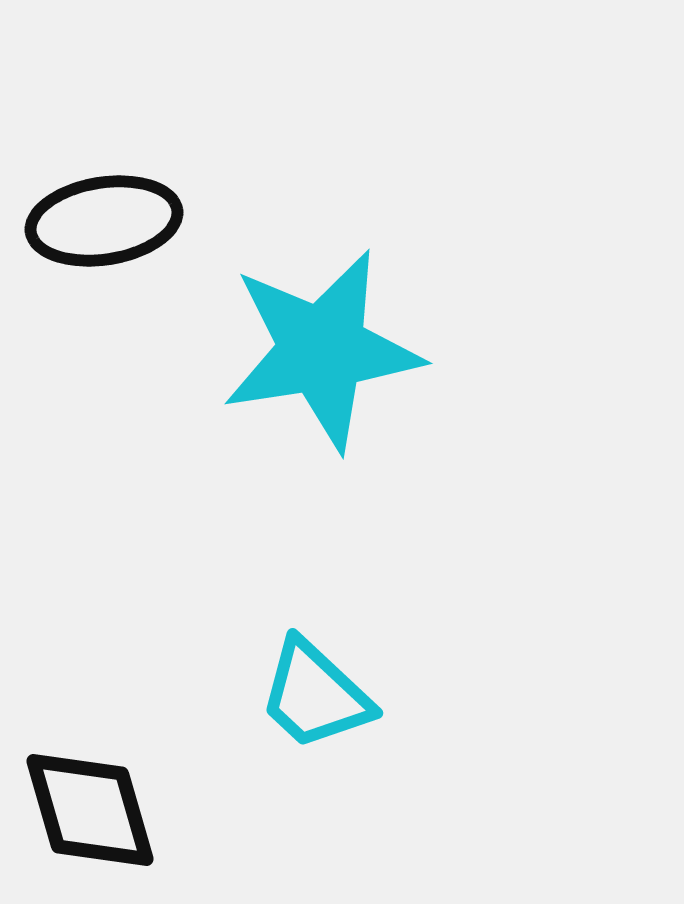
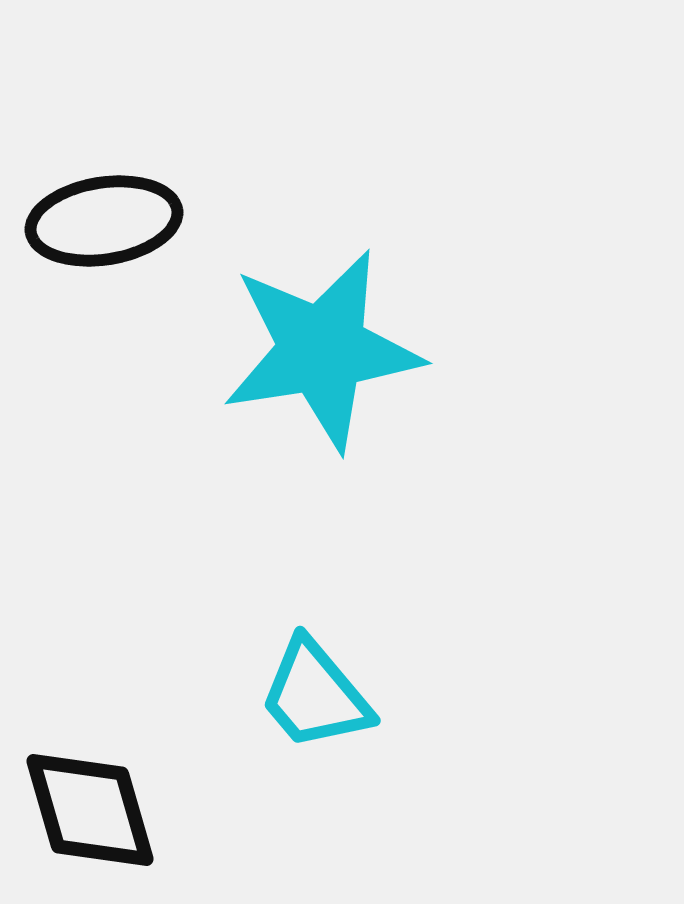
cyan trapezoid: rotated 7 degrees clockwise
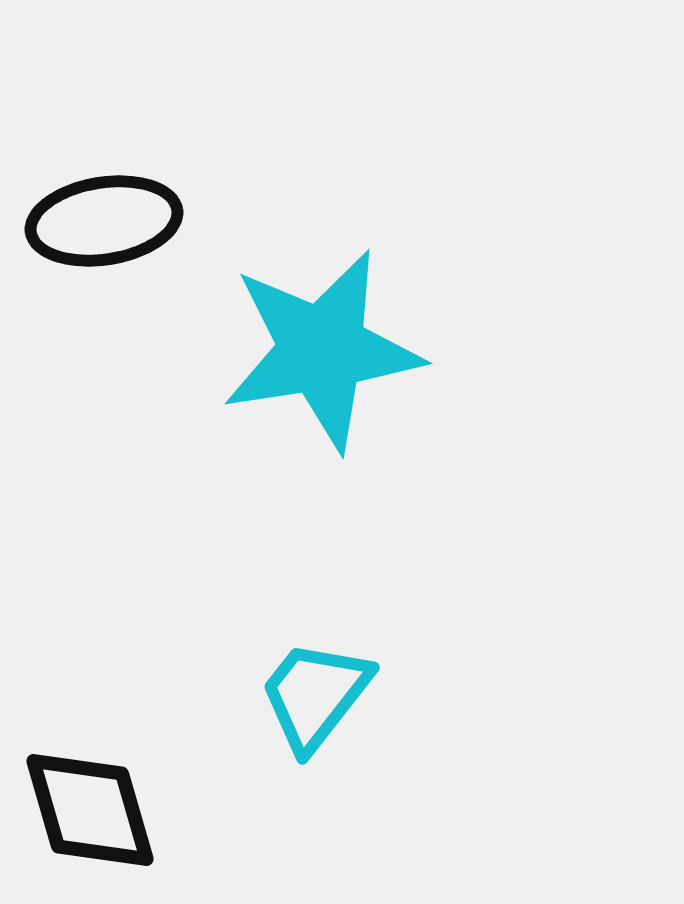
cyan trapezoid: rotated 78 degrees clockwise
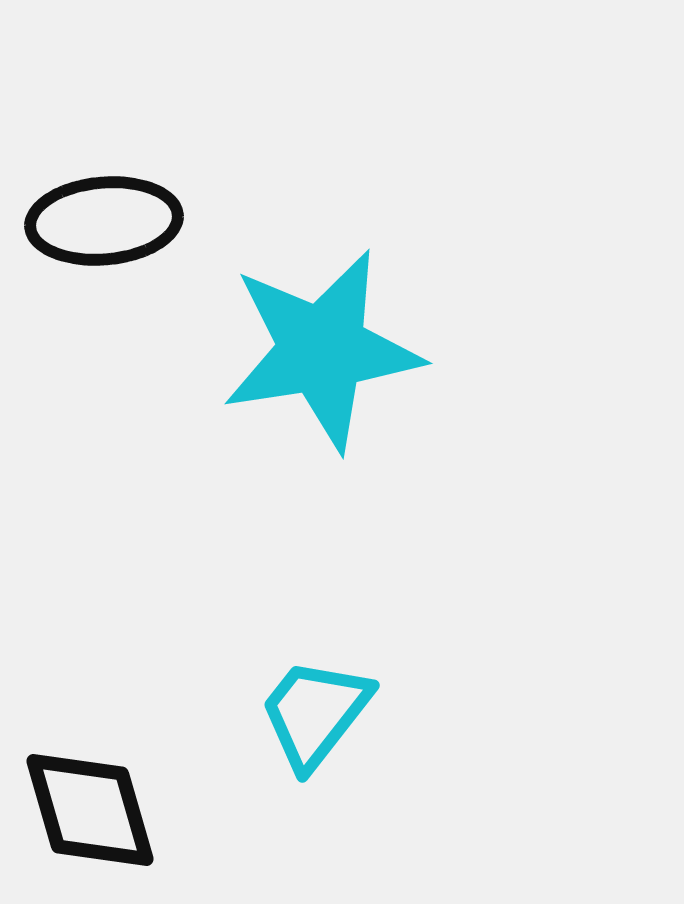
black ellipse: rotated 4 degrees clockwise
cyan trapezoid: moved 18 px down
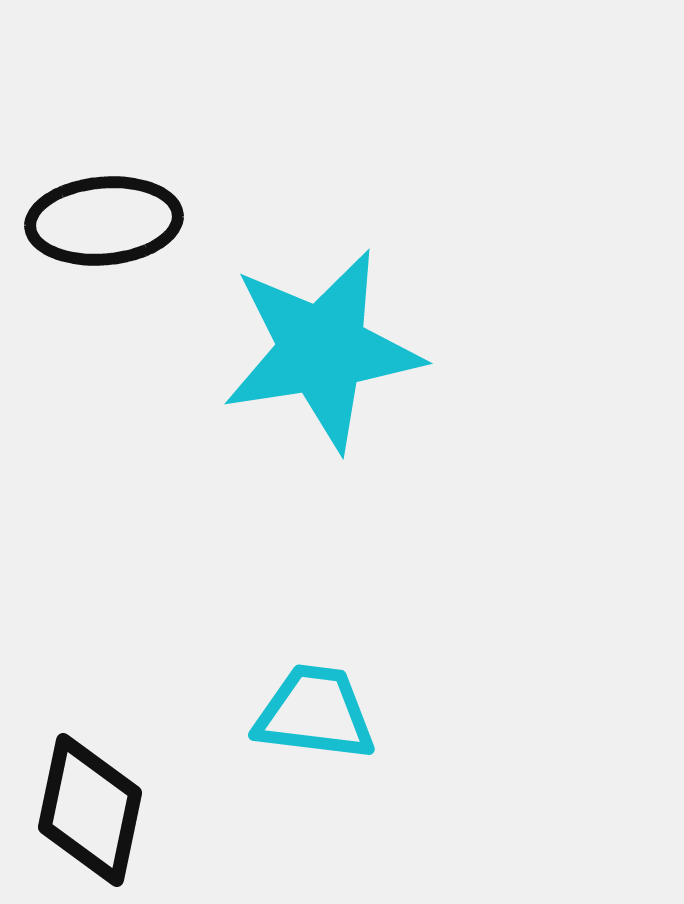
cyan trapezoid: rotated 59 degrees clockwise
black diamond: rotated 28 degrees clockwise
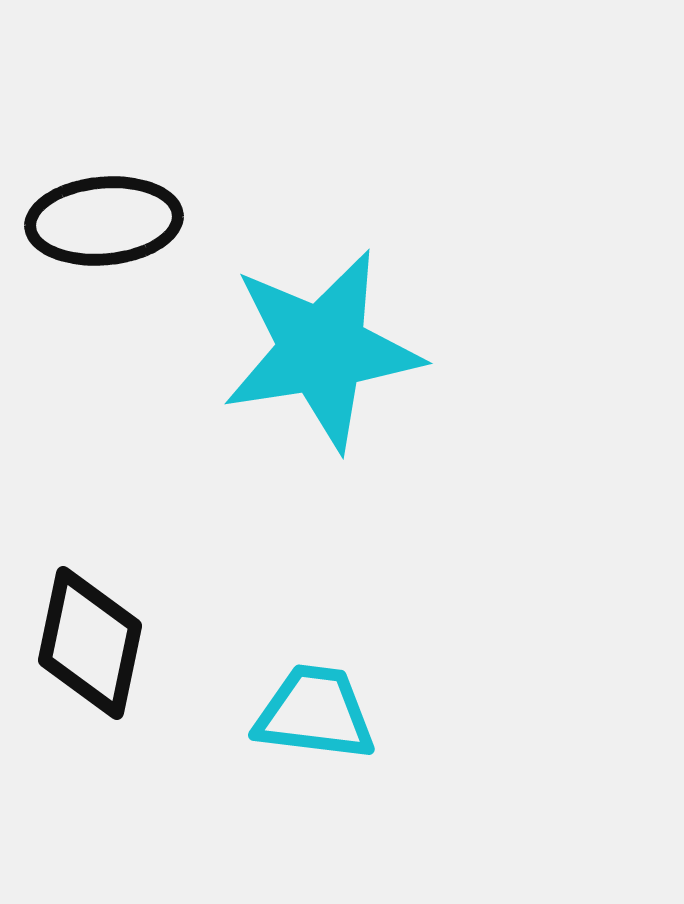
black diamond: moved 167 px up
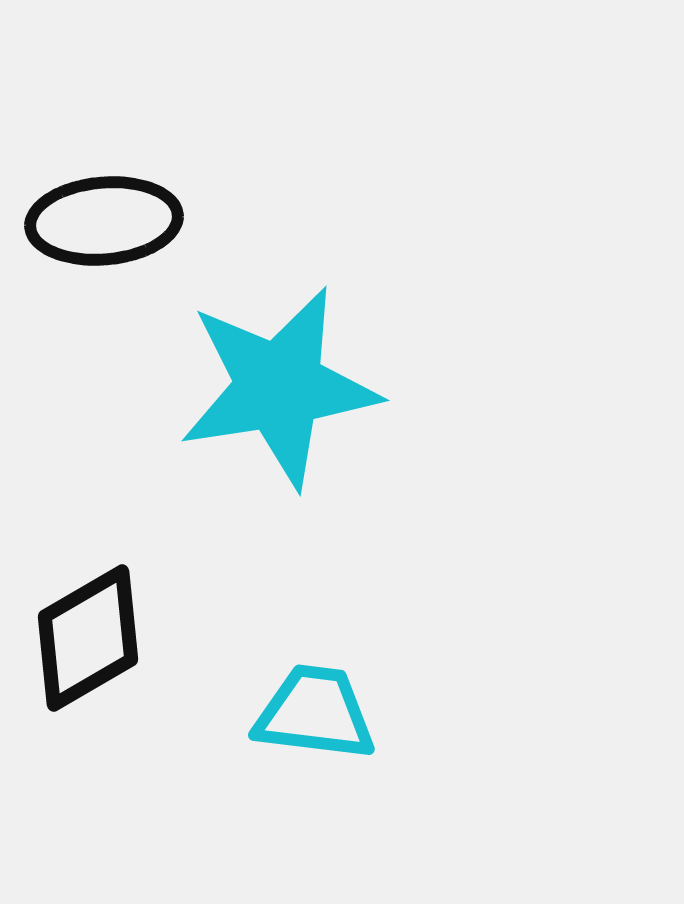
cyan star: moved 43 px left, 37 px down
black diamond: moved 2 px left, 5 px up; rotated 48 degrees clockwise
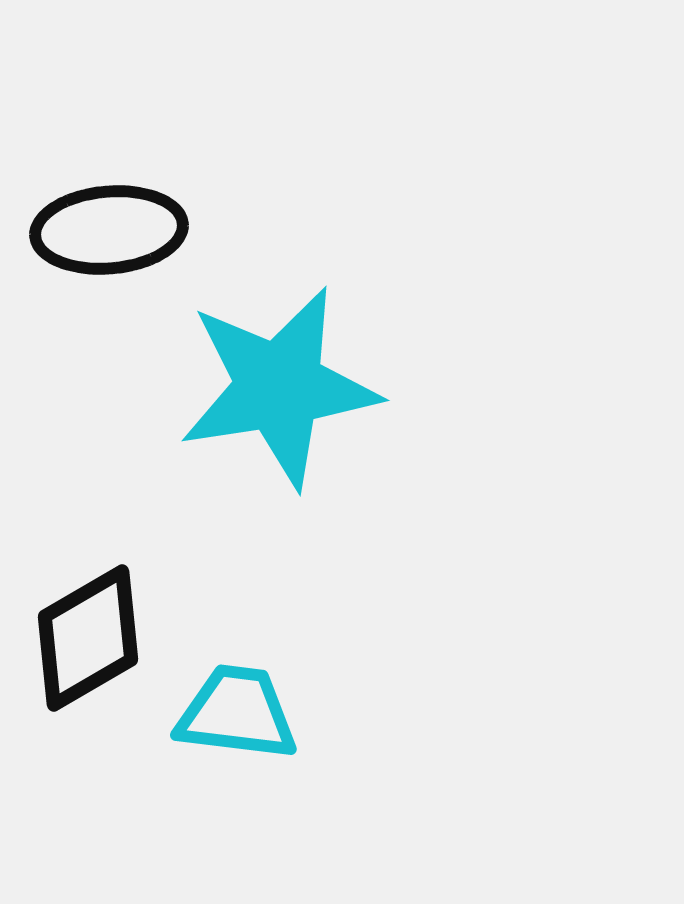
black ellipse: moved 5 px right, 9 px down
cyan trapezoid: moved 78 px left
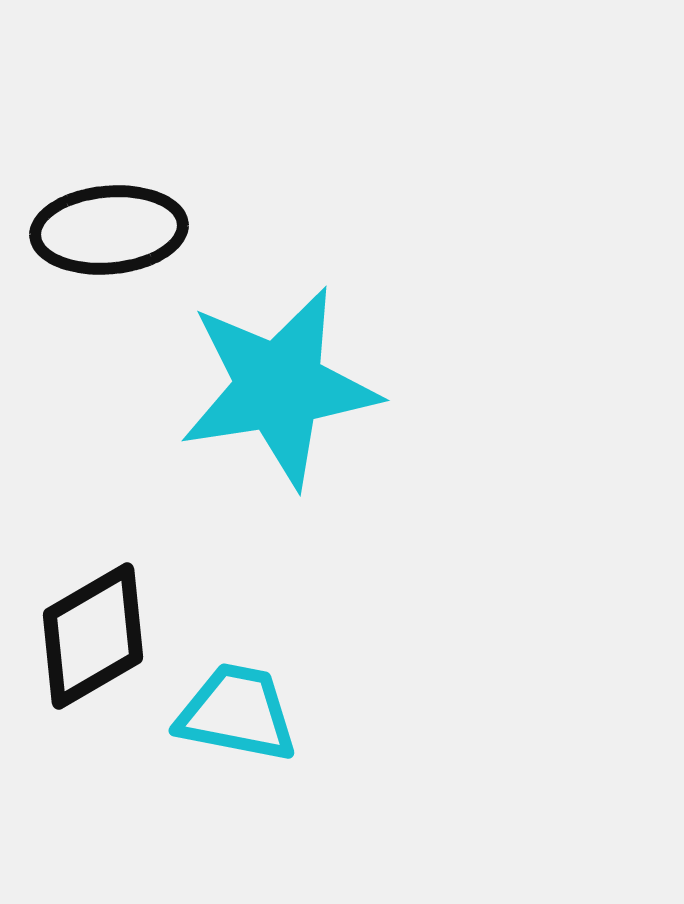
black diamond: moved 5 px right, 2 px up
cyan trapezoid: rotated 4 degrees clockwise
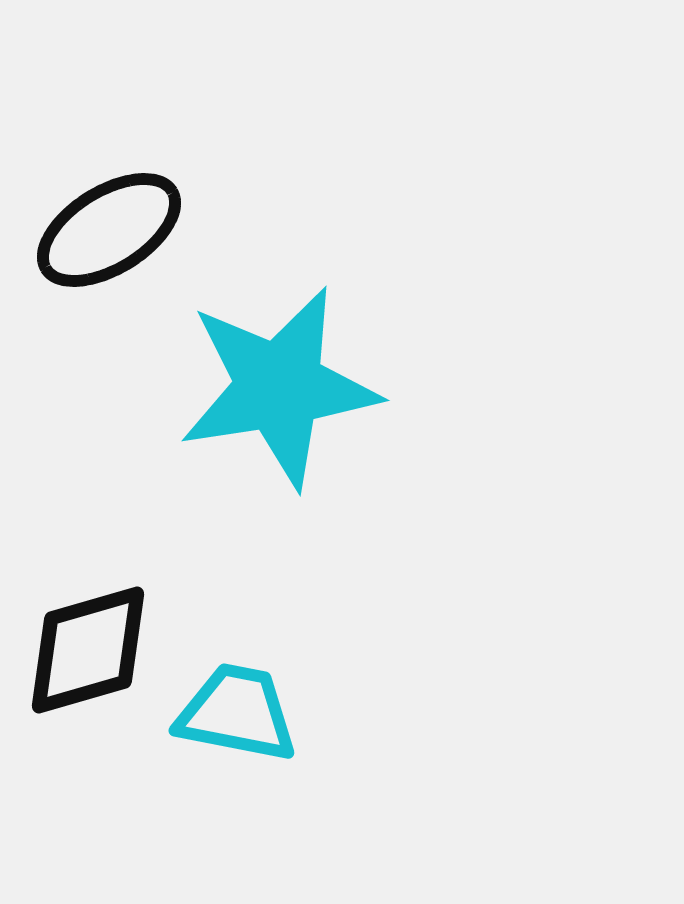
black ellipse: rotated 27 degrees counterclockwise
black diamond: moved 5 px left, 14 px down; rotated 14 degrees clockwise
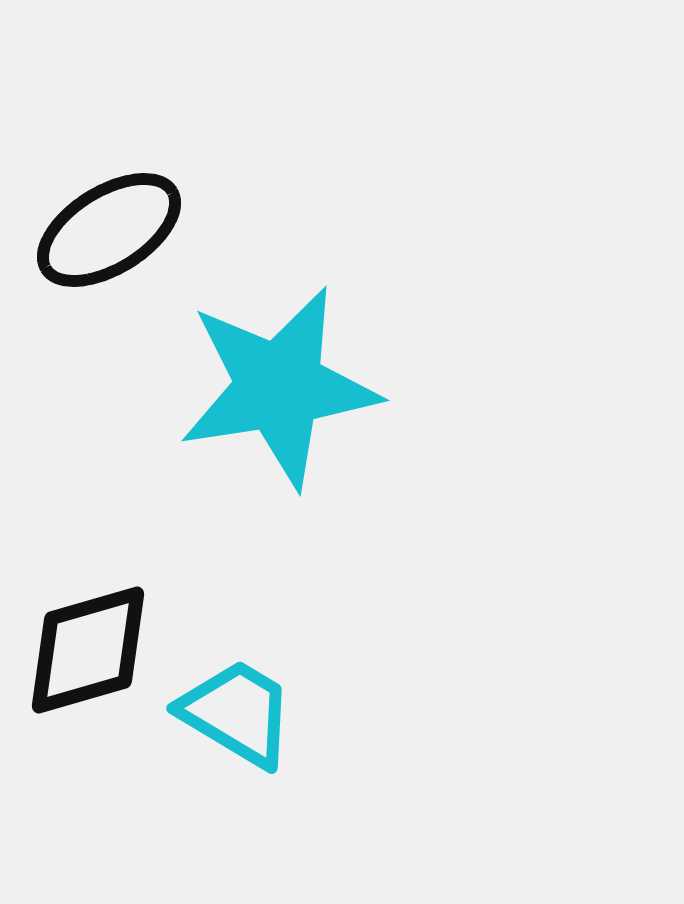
cyan trapezoid: rotated 20 degrees clockwise
